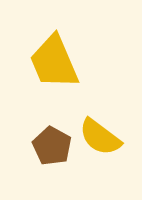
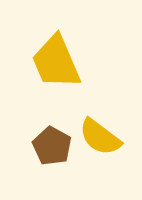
yellow trapezoid: moved 2 px right
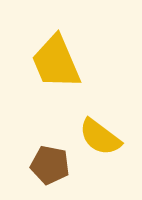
brown pentagon: moved 2 px left, 19 px down; rotated 18 degrees counterclockwise
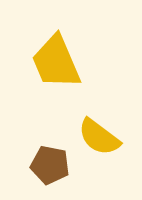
yellow semicircle: moved 1 px left
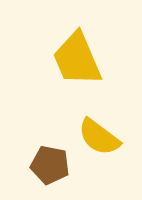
yellow trapezoid: moved 21 px right, 3 px up
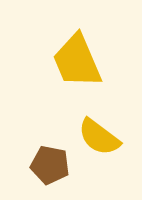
yellow trapezoid: moved 2 px down
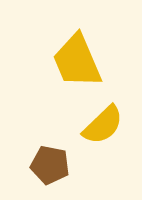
yellow semicircle: moved 4 px right, 12 px up; rotated 81 degrees counterclockwise
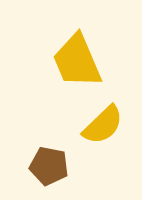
brown pentagon: moved 1 px left, 1 px down
